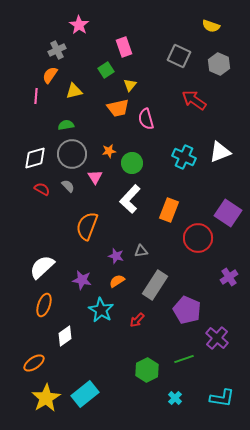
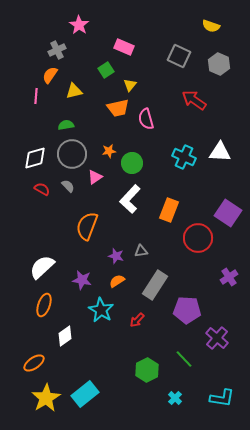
pink rectangle at (124, 47): rotated 48 degrees counterclockwise
white triangle at (220, 152): rotated 25 degrees clockwise
pink triangle at (95, 177): rotated 28 degrees clockwise
purple pentagon at (187, 310): rotated 20 degrees counterclockwise
green line at (184, 359): rotated 66 degrees clockwise
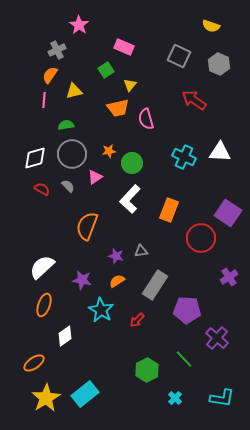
pink line at (36, 96): moved 8 px right, 4 px down
red circle at (198, 238): moved 3 px right
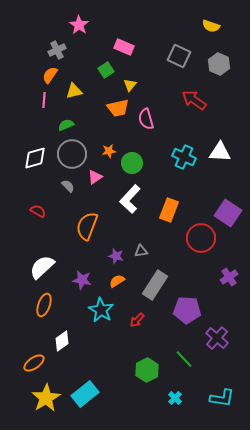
green semicircle at (66, 125): rotated 14 degrees counterclockwise
red semicircle at (42, 189): moved 4 px left, 22 px down
white diamond at (65, 336): moved 3 px left, 5 px down
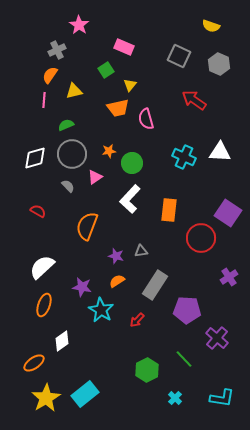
orange rectangle at (169, 210): rotated 15 degrees counterclockwise
purple star at (82, 280): moved 7 px down
